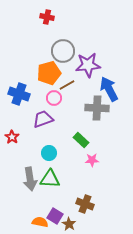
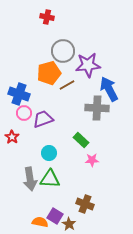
pink circle: moved 30 px left, 15 px down
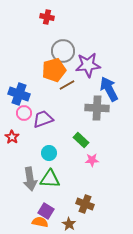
orange pentagon: moved 5 px right, 3 px up
purple square: moved 9 px left, 5 px up
